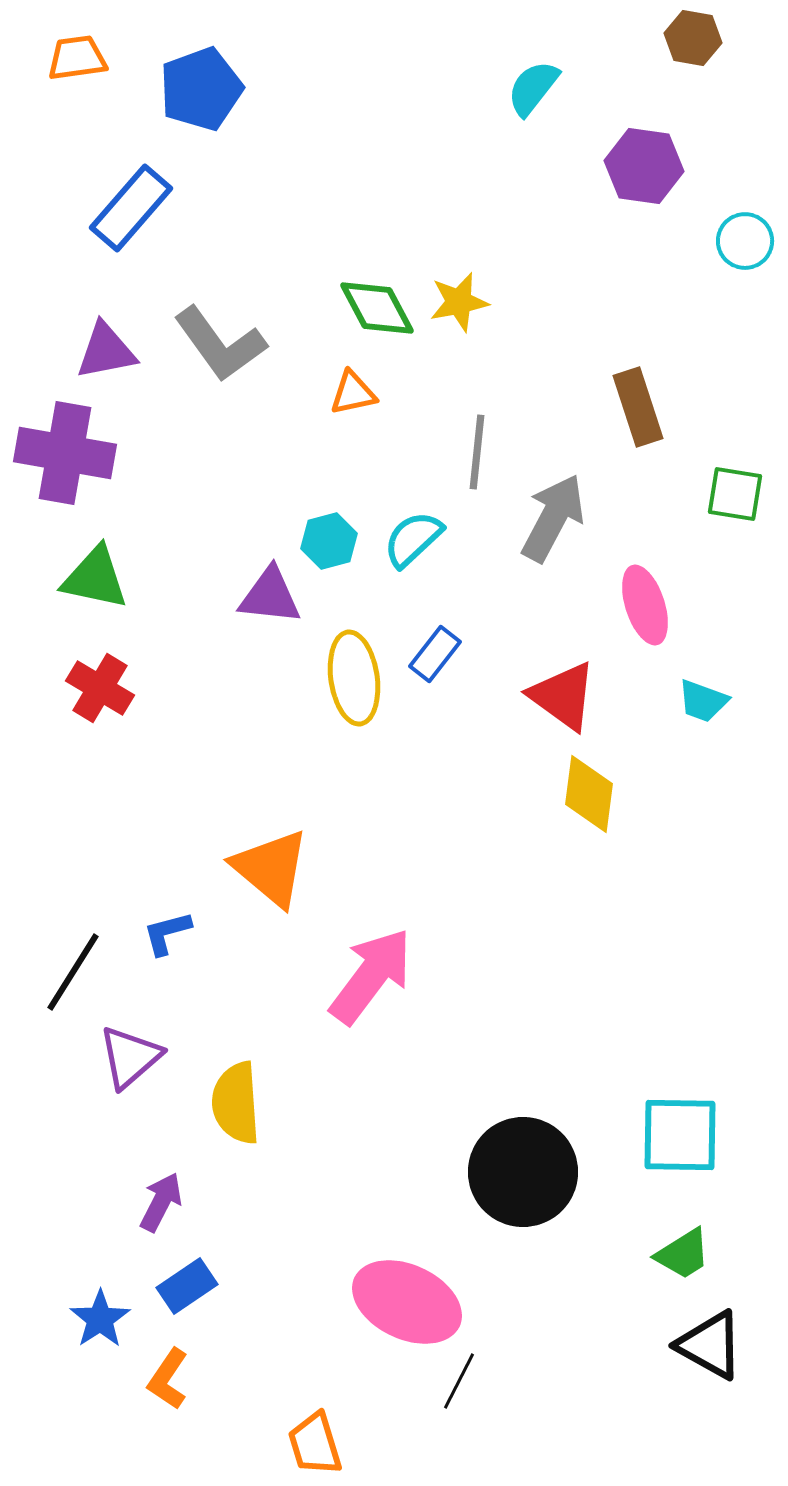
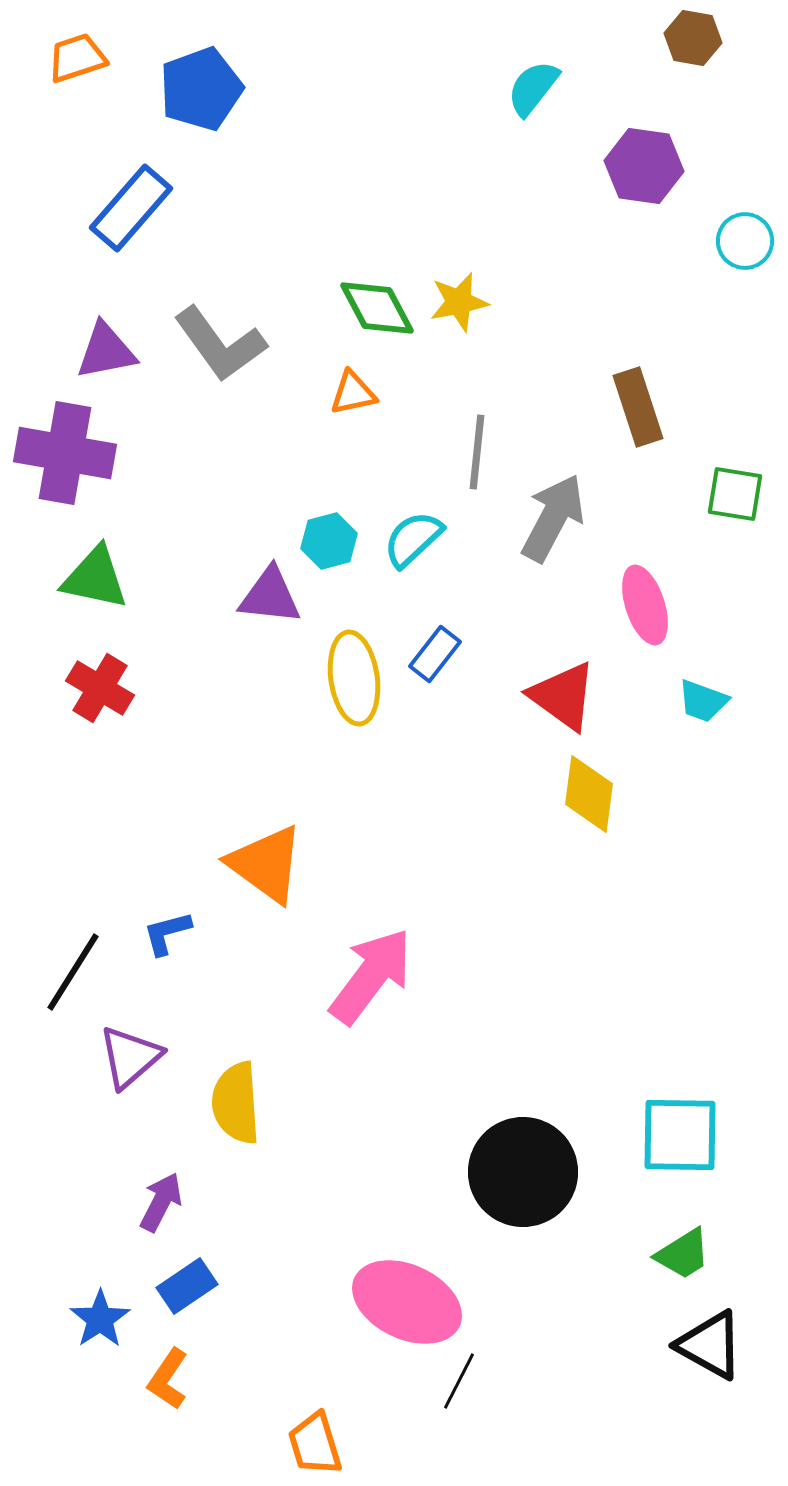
orange trapezoid at (77, 58): rotated 10 degrees counterclockwise
orange triangle at (271, 868): moved 5 px left, 4 px up; rotated 4 degrees counterclockwise
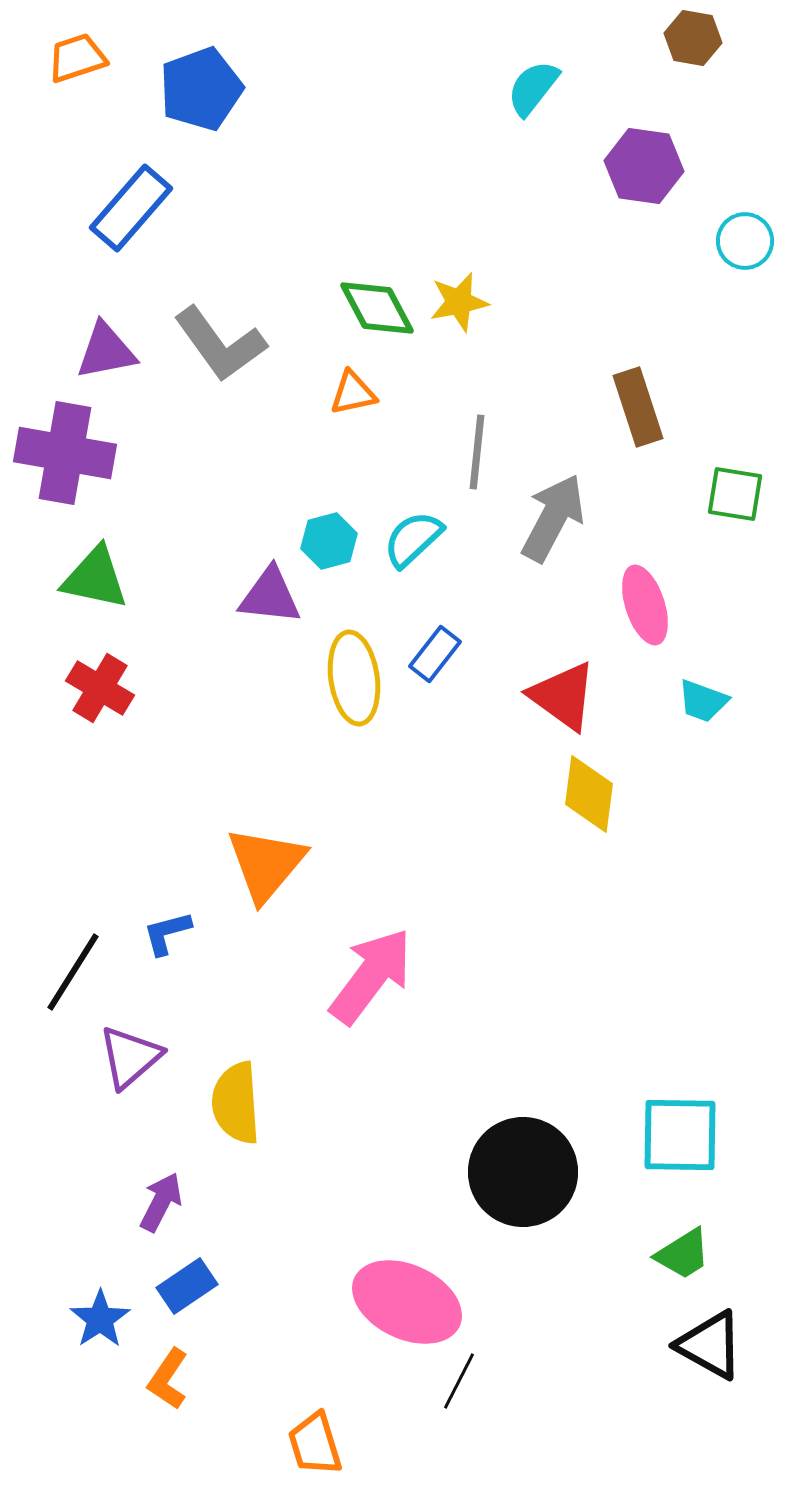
orange triangle at (266, 864): rotated 34 degrees clockwise
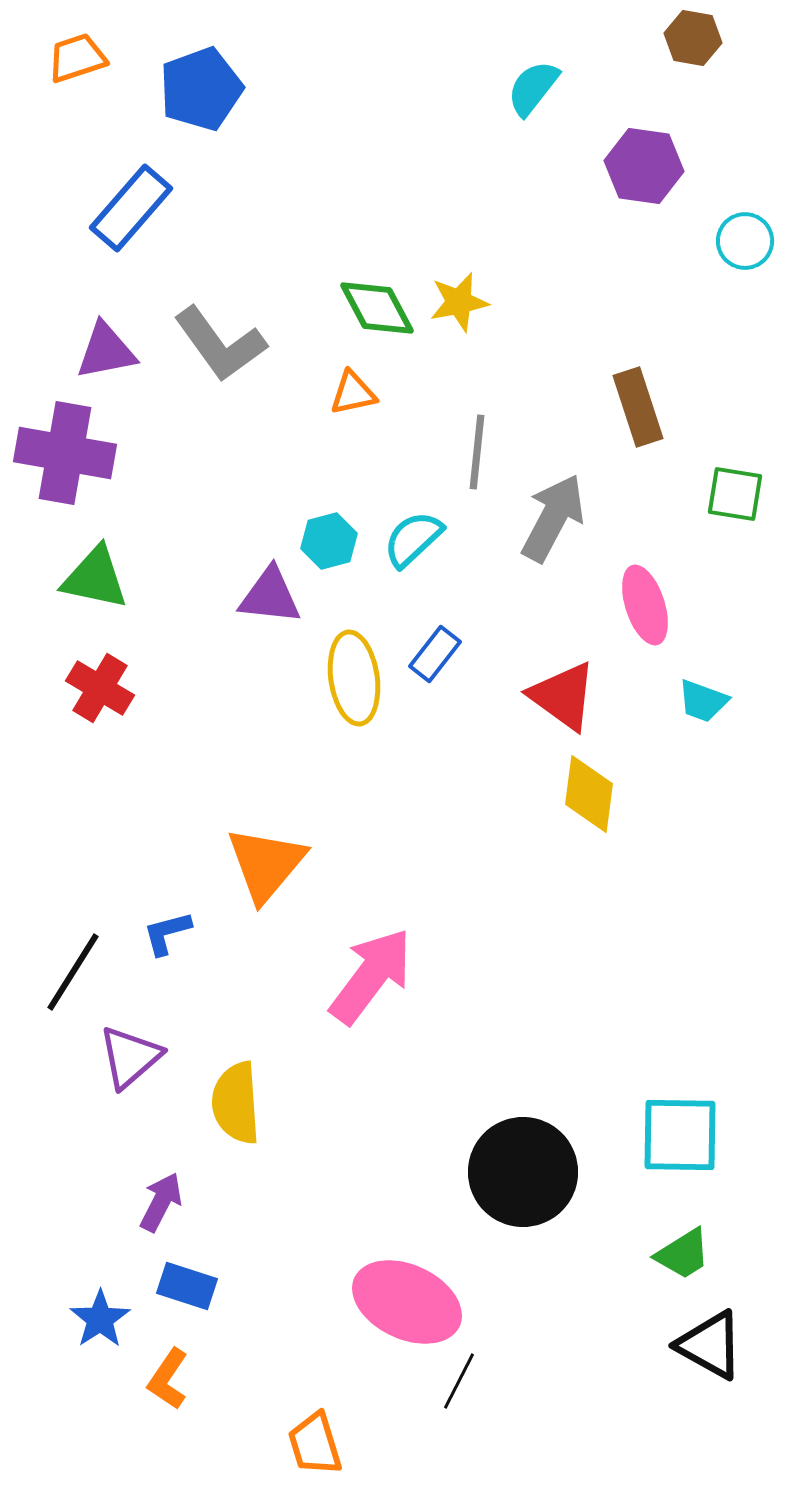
blue rectangle at (187, 1286): rotated 52 degrees clockwise
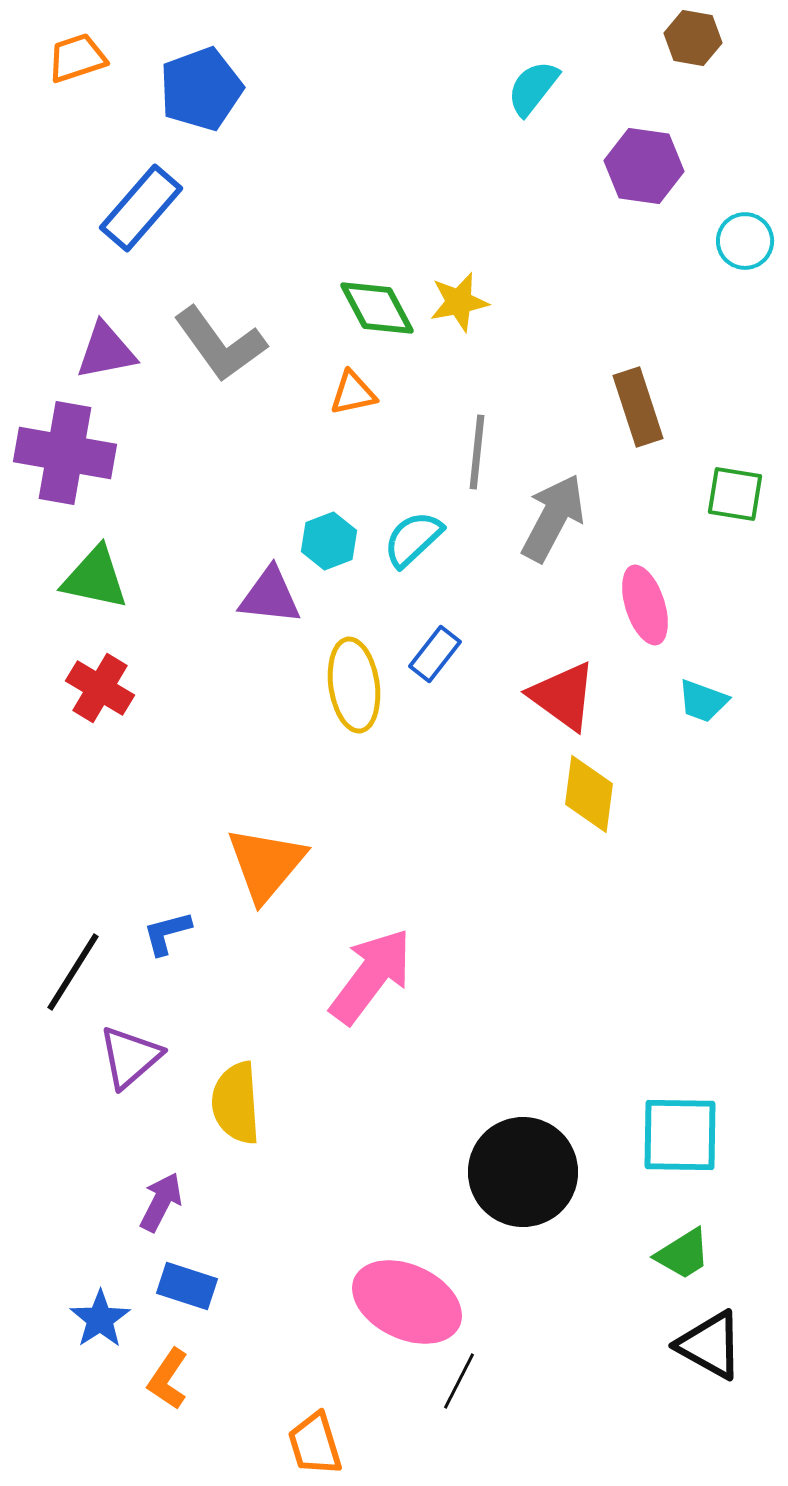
blue rectangle at (131, 208): moved 10 px right
cyan hexagon at (329, 541): rotated 6 degrees counterclockwise
yellow ellipse at (354, 678): moved 7 px down
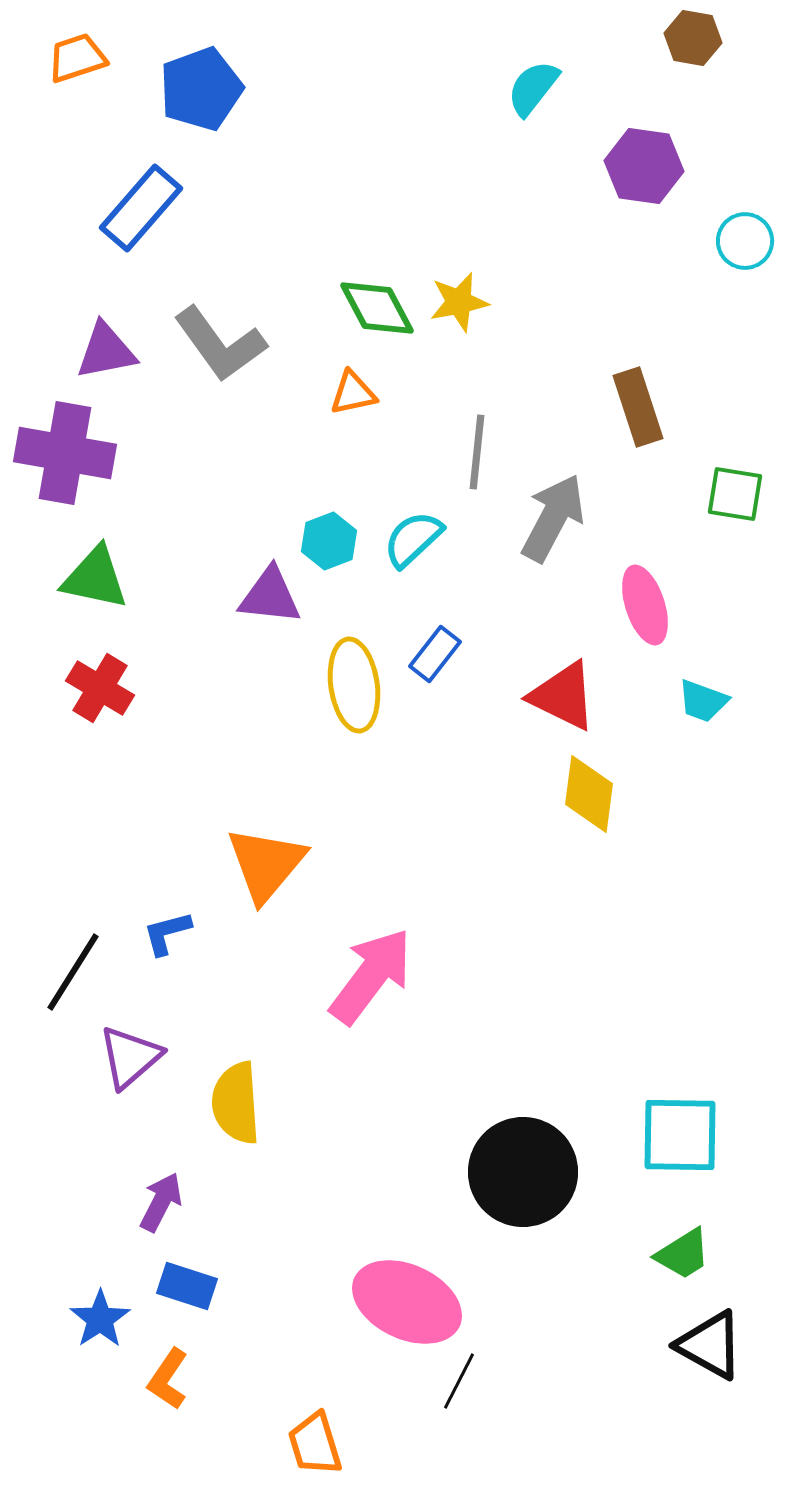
red triangle at (563, 696): rotated 10 degrees counterclockwise
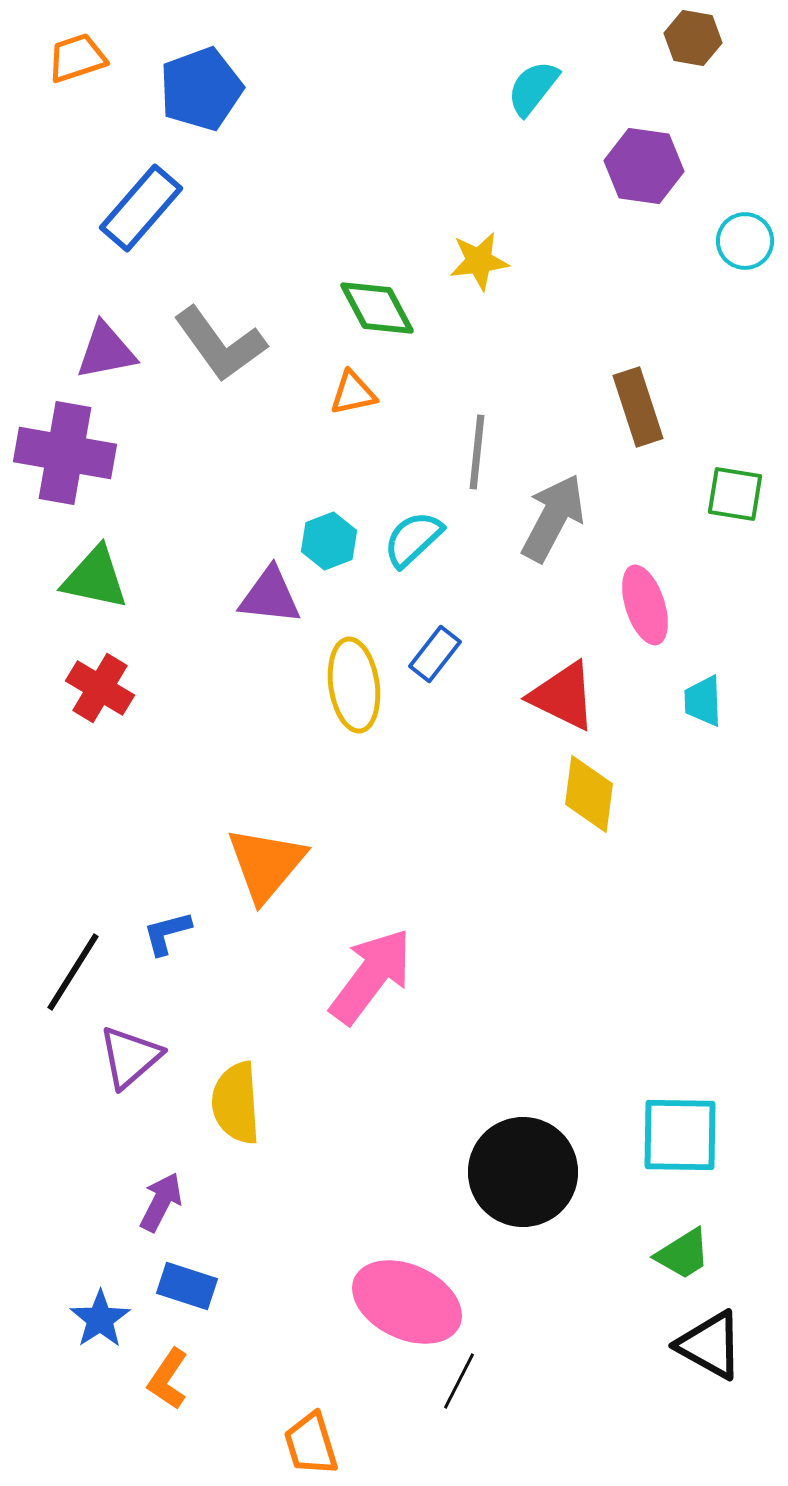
yellow star at (459, 302): moved 20 px right, 41 px up; rotated 4 degrees clockwise
cyan trapezoid at (703, 701): rotated 68 degrees clockwise
orange trapezoid at (315, 1444): moved 4 px left
